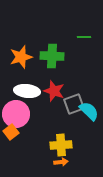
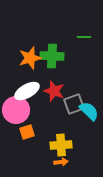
orange star: moved 9 px right, 1 px down
white ellipse: rotated 35 degrees counterclockwise
pink circle: moved 4 px up
orange square: moved 16 px right; rotated 21 degrees clockwise
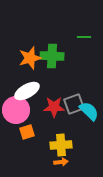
red star: moved 16 px down; rotated 20 degrees counterclockwise
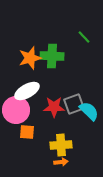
green line: rotated 48 degrees clockwise
orange square: rotated 21 degrees clockwise
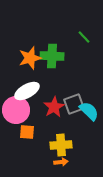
red star: rotated 30 degrees counterclockwise
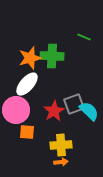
green line: rotated 24 degrees counterclockwise
white ellipse: moved 7 px up; rotated 20 degrees counterclockwise
red star: moved 4 px down
